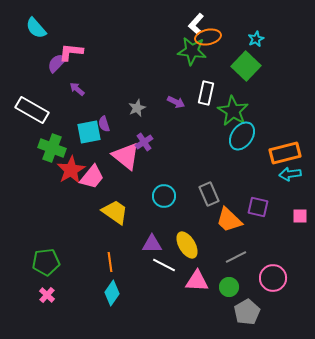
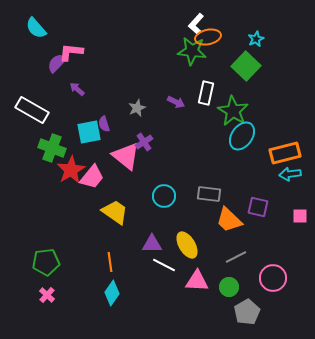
gray rectangle at (209, 194): rotated 60 degrees counterclockwise
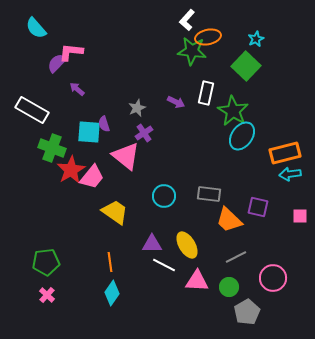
white L-shape at (196, 24): moved 9 px left, 4 px up
cyan square at (89, 132): rotated 15 degrees clockwise
purple cross at (144, 142): moved 9 px up
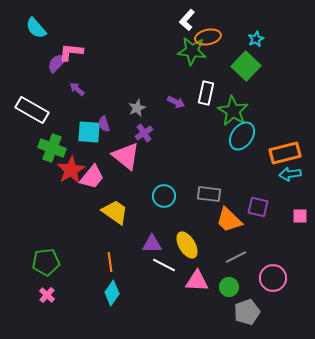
gray pentagon at (247, 312): rotated 10 degrees clockwise
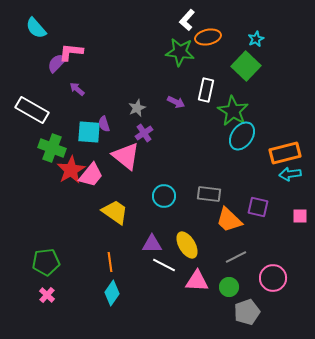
green star at (192, 51): moved 12 px left, 1 px down
white rectangle at (206, 93): moved 3 px up
pink trapezoid at (92, 177): moved 1 px left, 2 px up
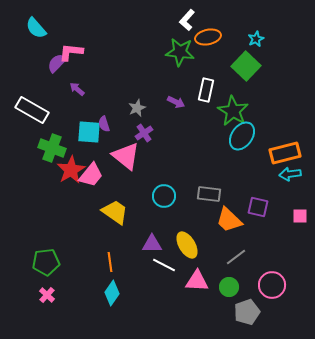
gray line at (236, 257): rotated 10 degrees counterclockwise
pink circle at (273, 278): moved 1 px left, 7 px down
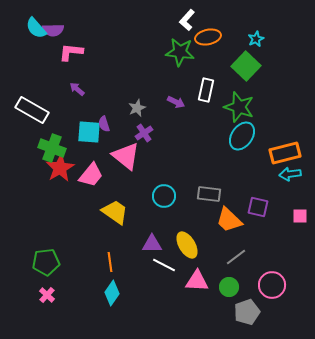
purple semicircle at (57, 63): moved 4 px left, 33 px up; rotated 135 degrees counterclockwise
green star at (233, 111): moved 6 px right, 4 px up; rotated 12 degrees counterclockwise
red star at (71, 170): moved 11 px left, 2 px up
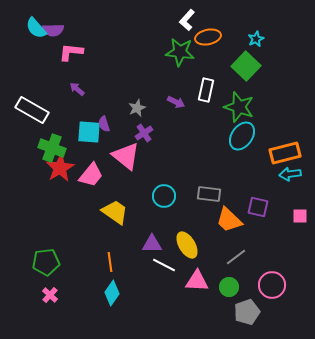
pink cross at (47, 295): moved 3 px right
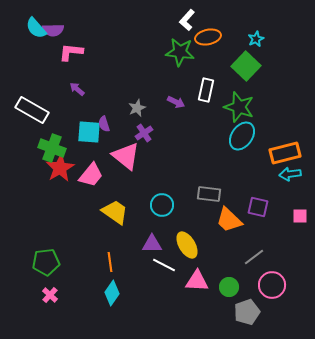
cyan circle at (164, 196): moved 2 px left, 9 px down
gray line at (236, 257): moved 18 px right
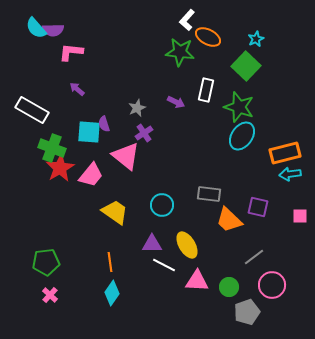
orange ellipse at (208, 37): rotated 40 degrees clockwise
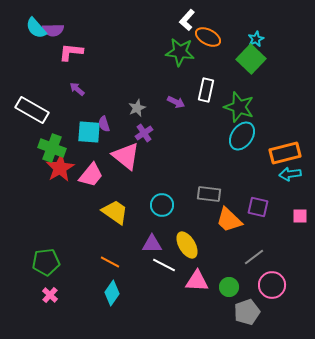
green square at (246, 66): moved 5 px right, 7 px up
orange line at (110, 262): rotated 54 degrees counterclockwise
